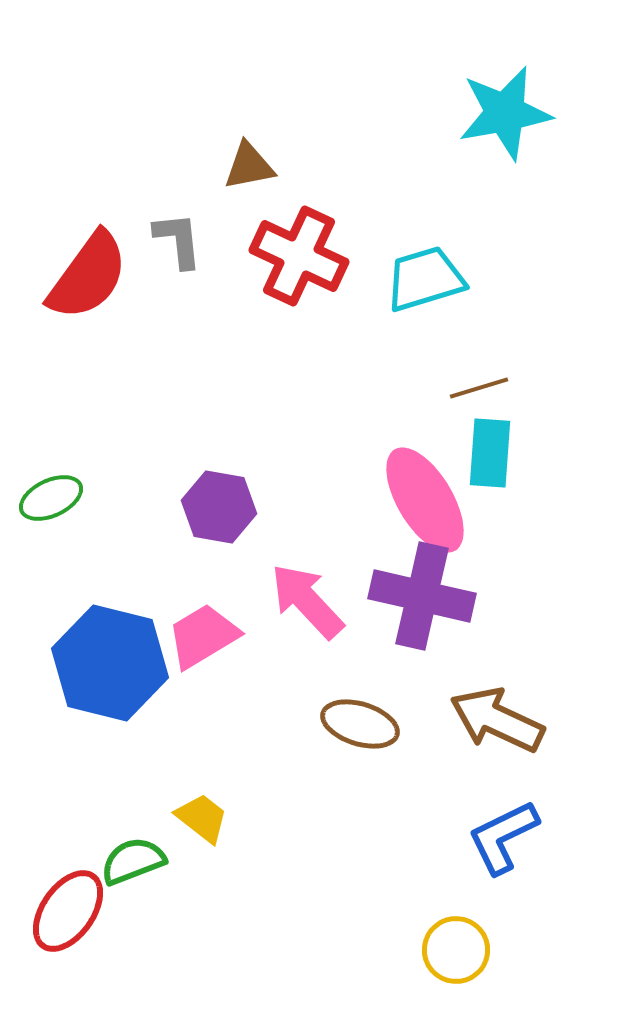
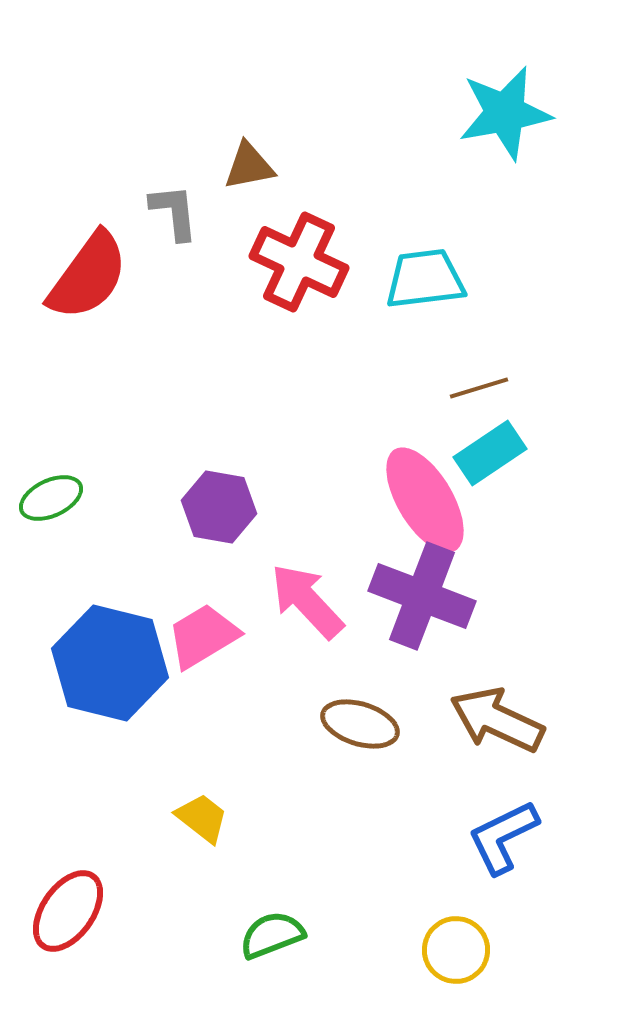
gray L-shape: moved 4 px left, 28 px up
red cross: moved 6 px down
cyan trapezoid: rotated 10 degrees clockwise
cyan rectangle: rotated 52 degrees clockwise
purple cross: rotated 8 degrees clockwise
green semicircle: moved 139 px right, 74 px down
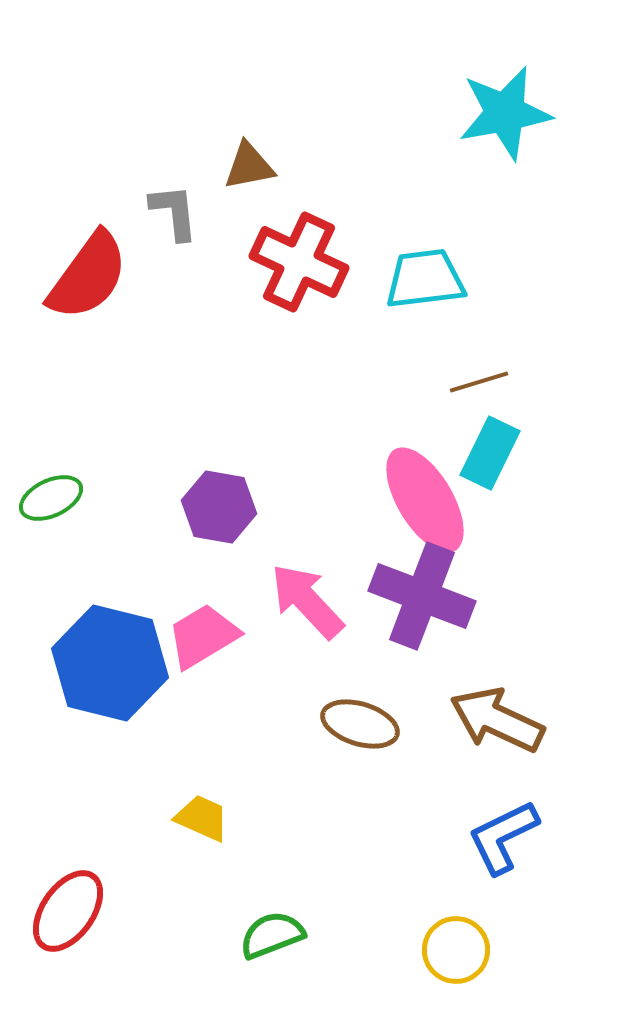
brown line: moved 6 px up
cyan rectangle: rotated 30 degrees counterclockwise
yellow trapezoid: rotated 14 degrees counterclockwise
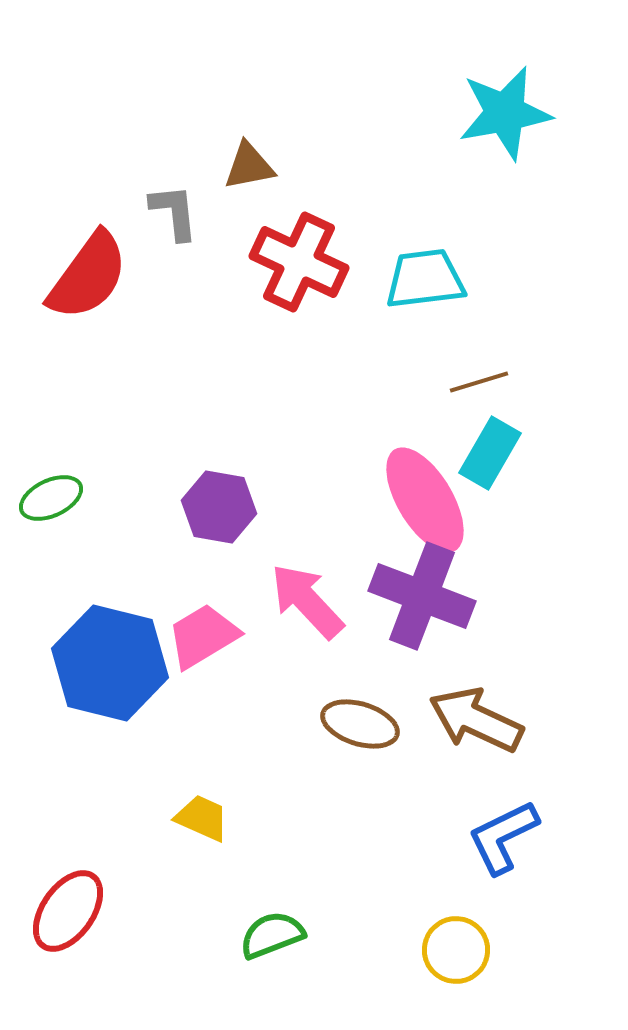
cyan rectangle: rotated 4 degrees clockwise
brown arrow: moved 21 px left
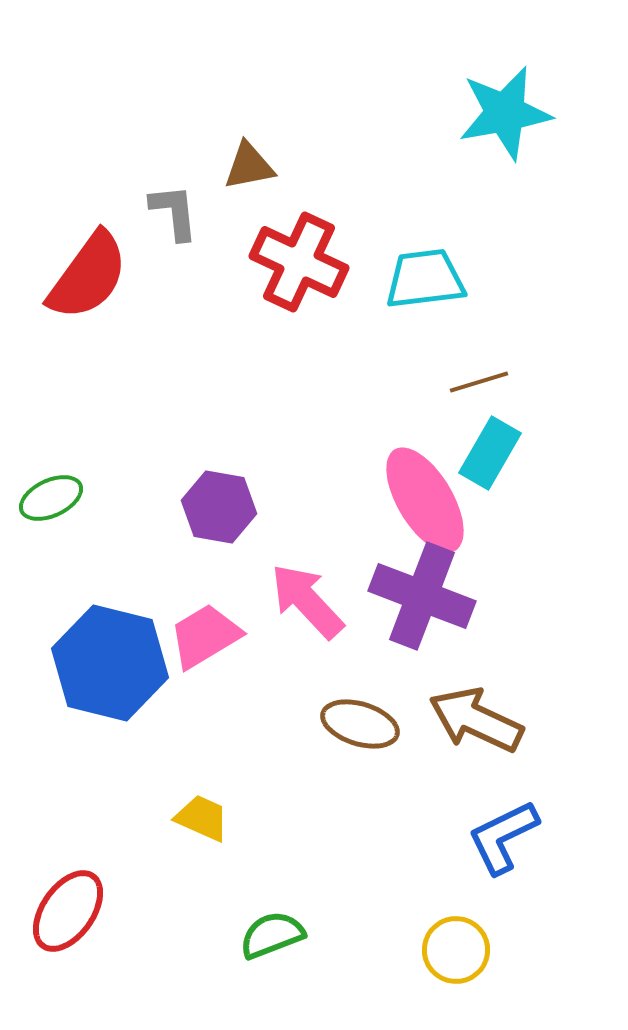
pink trapezoid: moved 2 px right
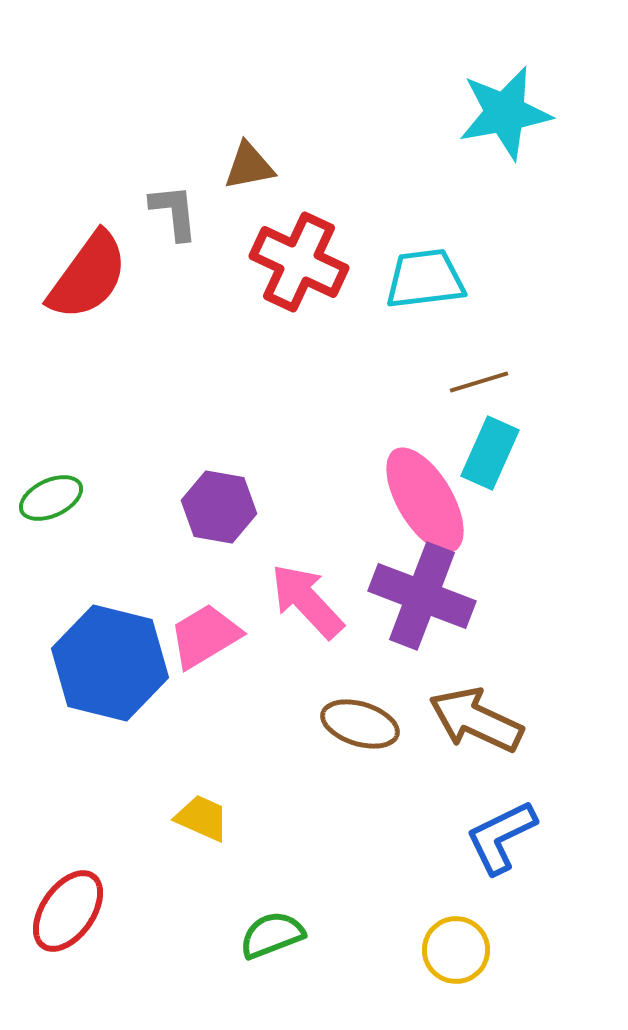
cyan rectangle: rotated 6 degrees counterclockwise
blue L-shape: moved 2 px left
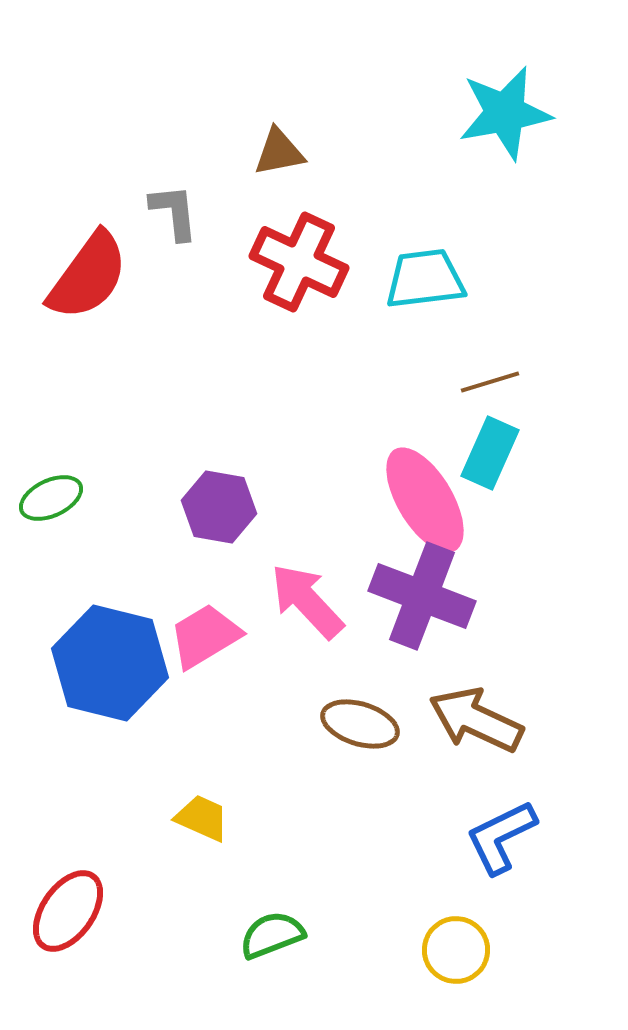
brown triangle: moved 30 px right, 14 px up
brown line: moved 11 px right
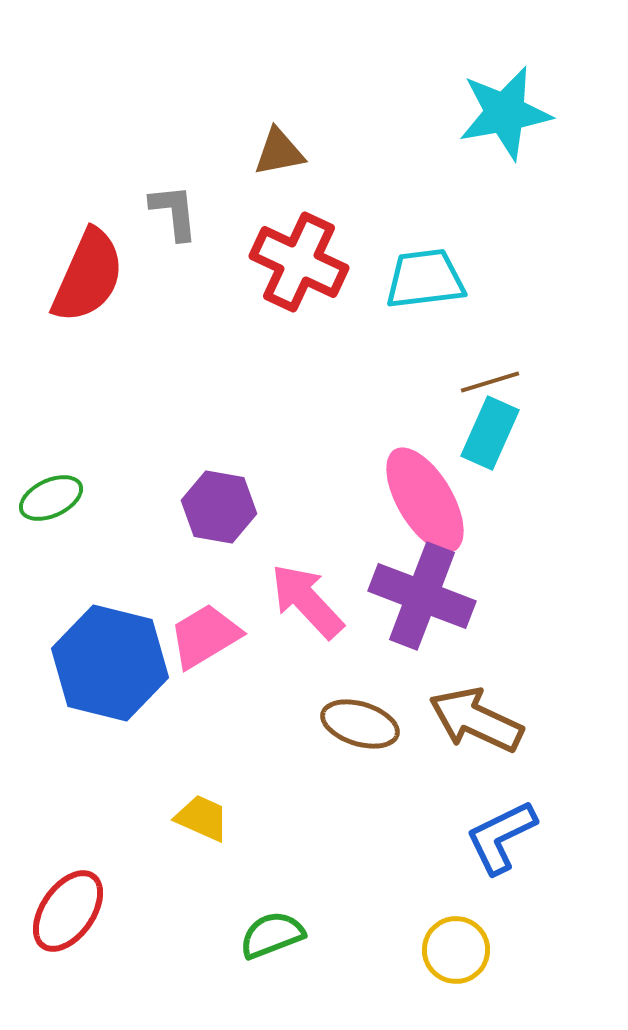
red semicircle: rotated 12 degrees counterclockwise
cyan rectangle: moved 20 px up
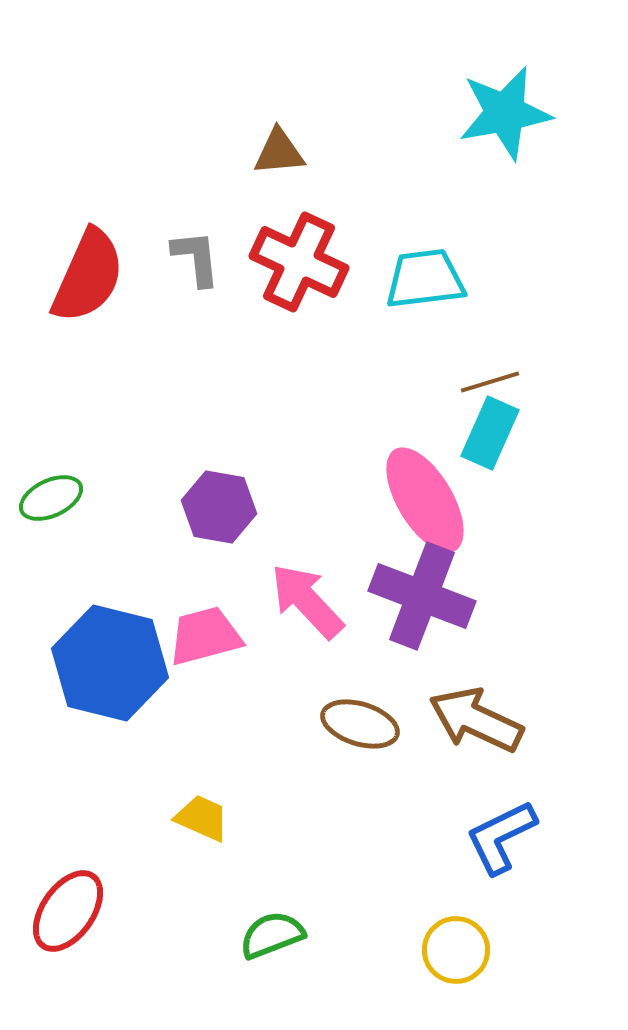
brown triangle: rotated 6 degrees clockwise
gray L-shape: moved 22 px right, 46 px down
pink trapezoid: rotated 16 degrees clockwise
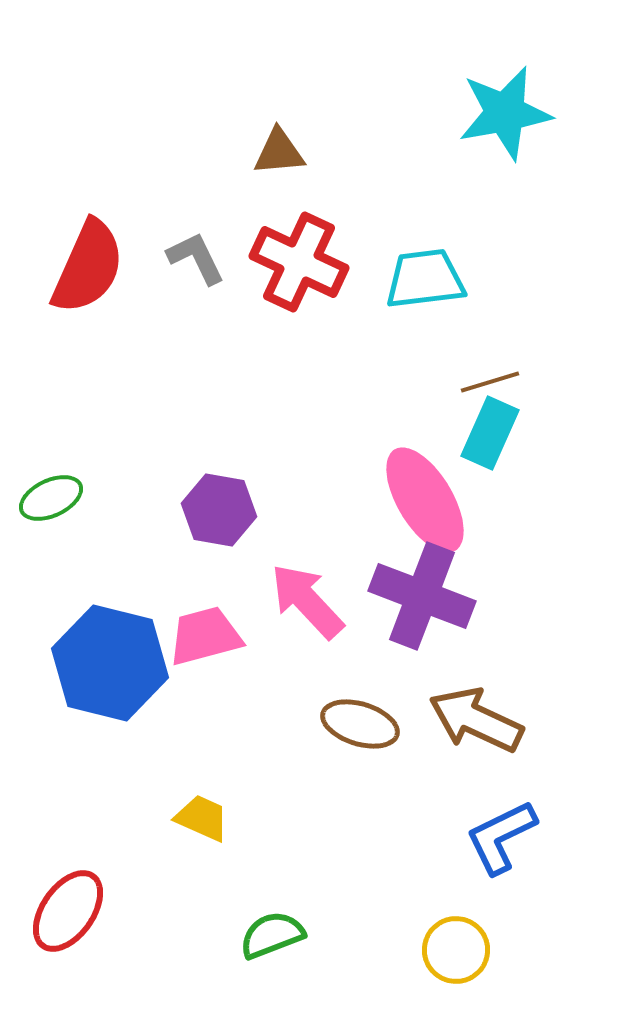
gray L-shape: rotated 20 degrees counterclockwise
red semicircle: moved 9 px up
purple hexagon: moved 3 px down
